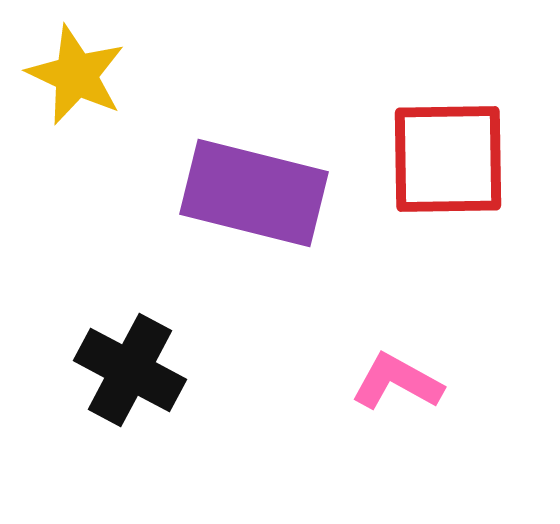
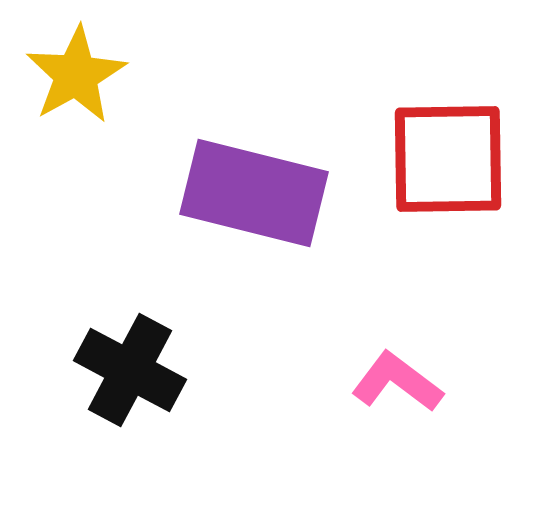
yellow star: rotated 18 degrees clockwise
pink L-shape: rotated 8 degrees clockwise
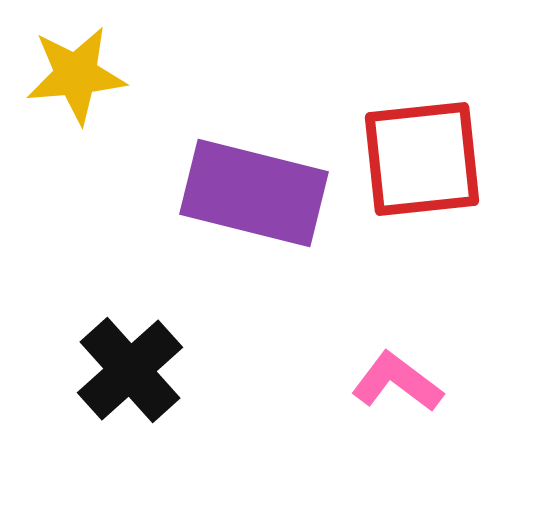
yellow star: rotated 24 degrees clockwise
red square: moved 26 px left; rotated 5 degrees counterclockwise
black cross: rotated 20 degrees clockwise
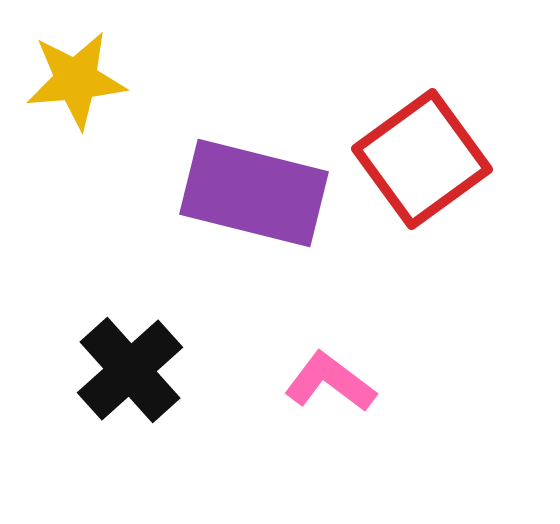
yellow star: moved 5 px down
red square: rotated 30 degrees counterclockwise
pink L-shape: moved 67 px left
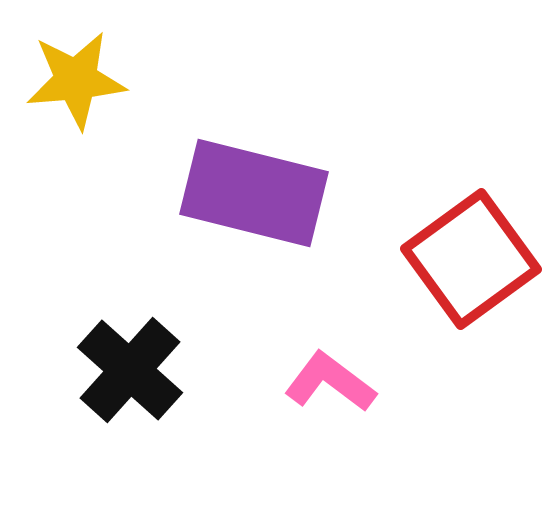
red square: moved 49 px right, 100 px down
black cross: rotated 6 degrees counterclockwise
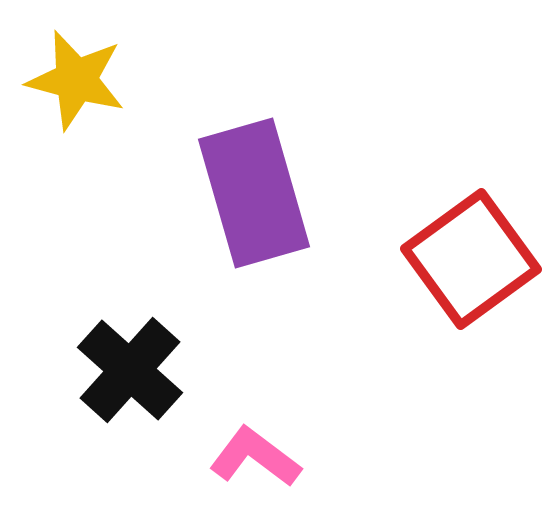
yellow star: rotated 20 degrees clockwise
purple rectangle: rotated 60 degrees clockwise
pink L-shape: moved 75 px left, 75 px down
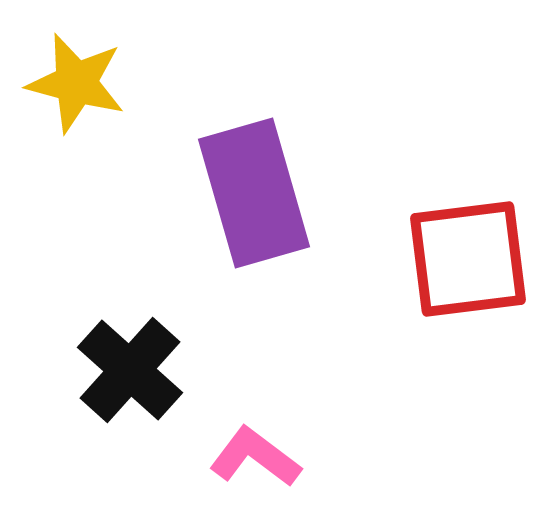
yellow star: moved 3 px down
red square: moved 3 px left; rotated 29 degrees clockwise
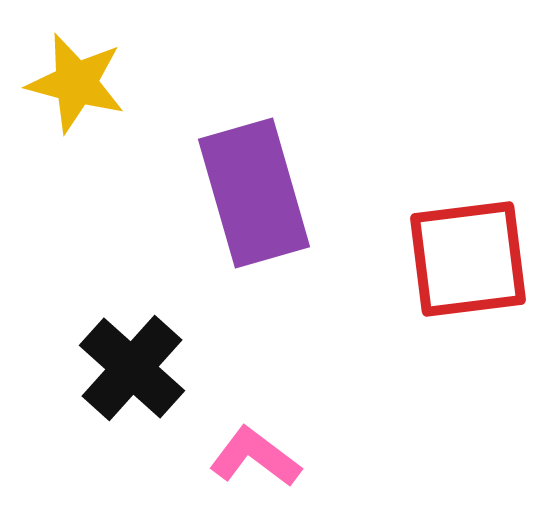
black cross: moved 2 px right, 2 px up
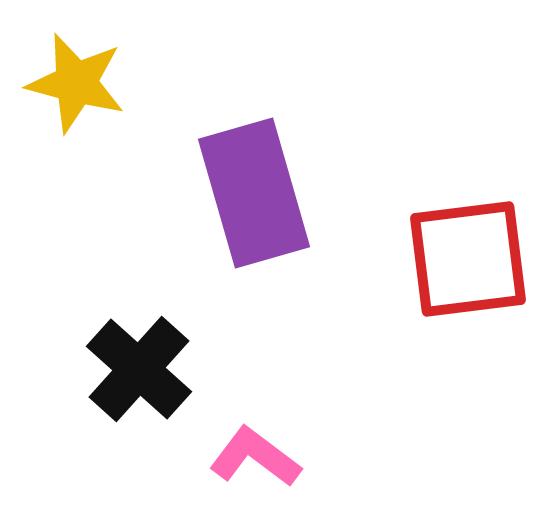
black cross: moved 7 px right, 1 px down
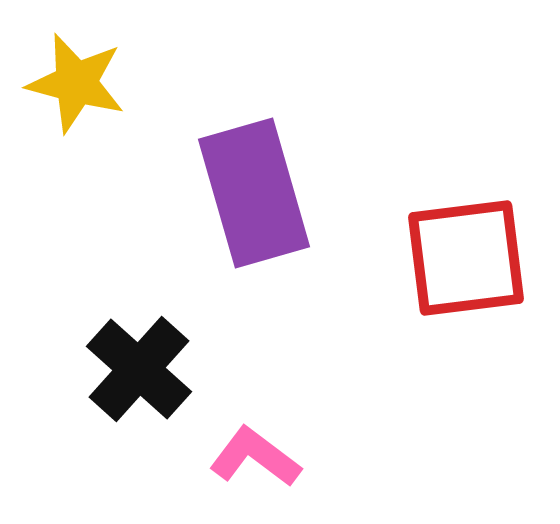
red square: moved 2 px left, 1 px up
